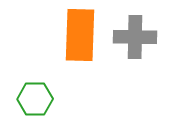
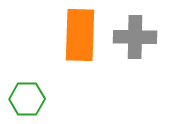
green hexagon: moved 8 px left
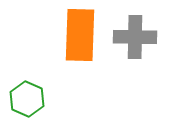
green hexagon: rotated 24 degrees clockwise
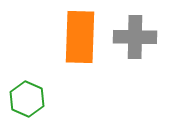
orange rectangle: moved 2 px down
